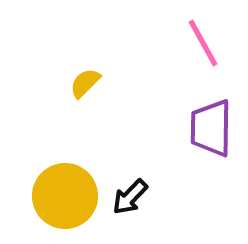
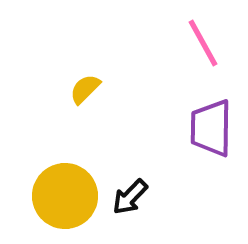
yellow semicircle: moved 6 px down
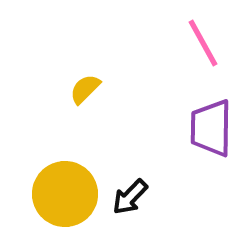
yellow circle: moved 2 px up
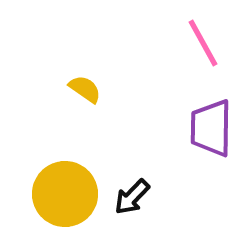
yellow semicircle: rotated 80 degrees clockwise
black arrow: moved 2 px right
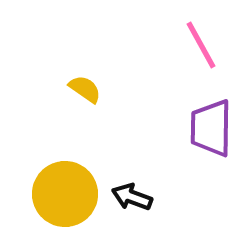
pink line: moved 2 px left, 2 px down
black arrow: rotated 66 degrees clockwise
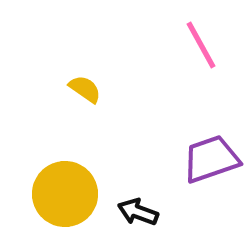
purple trapezoid: moved 31 px down; rotated 70 degrees clockwise
black arrow: moved 6 px right, 15 px down
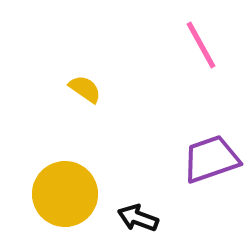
black arrow: moved 6 px down
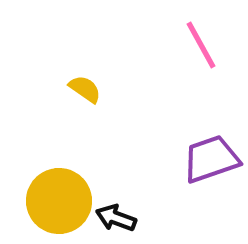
yellow circle: moved 6 px left, 7 px down
black arrow: moved 22 px left
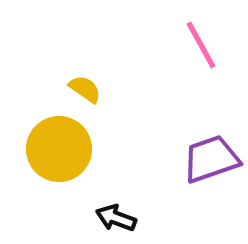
yellow circle: moved 52 px up
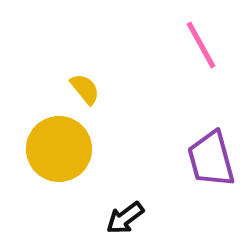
yellow semicircle: rotated 16 degrees clockwise
purple trapezoid: rotated 86 degrees counterclockwise
black arrow: moved 9 px right; rotated 57 degrees counterclockwise
